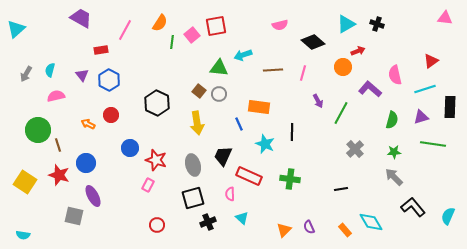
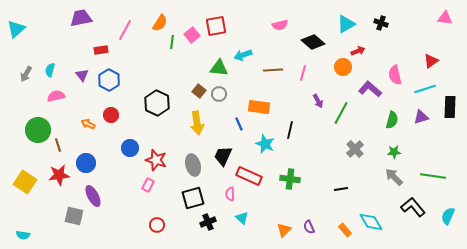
purple trapezoid at (81, 18): rotated 40 degrees counterclockwise
black cross at (377, 24): moved 4 px right, 1 px up
black line at (292, 132): moved 2 px left, 2 px up; rotated 12 degrees clockwise
green line at (433, 144): moved 32 px down
red star at (59, 175): rotated 25 degrees counterclockwise
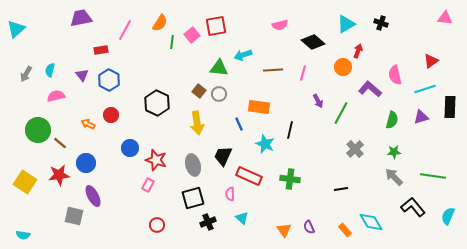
red arrow at (358, 51): rotated 48 degrees counterclockwise
brown line at (58, 145): moved 2 px right, 2 px up; rotated 32 degrees counterclockwise
orange triangle at (284, 230): rotated 21 degrees counterclockwise
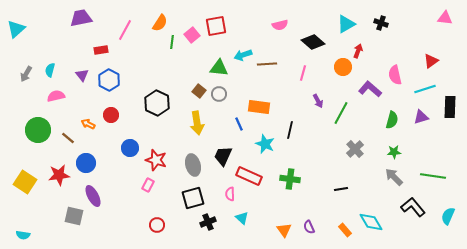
brown line at (273, 70): moved 6 px left, 6 px up
brown line at (60, 143): moved 8 px right, 5 px up
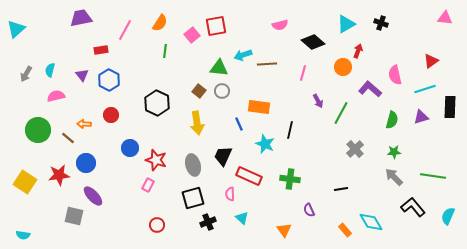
green line at (172, 42): moved 7 px left, 9 px down
gray circle at (219, 94): moved 3 px right, 3 px up
orange arrow at (88, 124): moved 4 px left; rotated 24 degrees counterclockwise
purple ellipse at (93, 196): rotated 15 degrees counterclockwise
purple semicircle at (309, 227): moved 17 px up
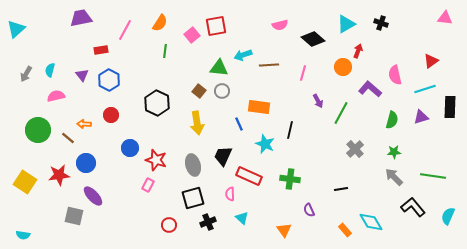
black diamond at (313, 42): moved 3 px up
brown line at (267, 64): moved 2 px right, 1 px down
red circle at (157, 225): moved 12 px right
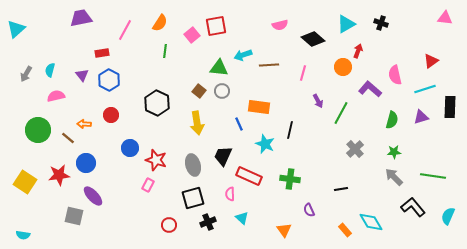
red rectangle at (101, 50): moved 1 px right, 3 px down
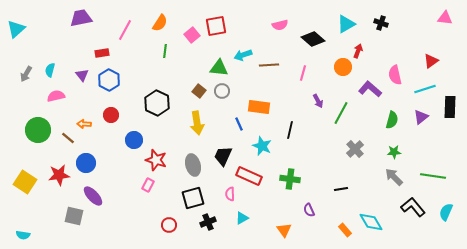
purple triangle at (421, 117): rotated 21 degrees counterclockwise
cyan star at (265, 144): moved 3 px left, 2 px down
blue circle at (130, 148): moved 4 px right, 8 px up
cyan semicircle at (448, 216): moved 2 px left, 4 px up
cyan triangle at (242, 218): rotated 48 degrees clockwise
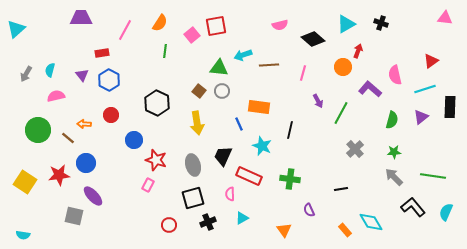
purple trapezoid at (81, 18): rotated 10 degrees clockwise
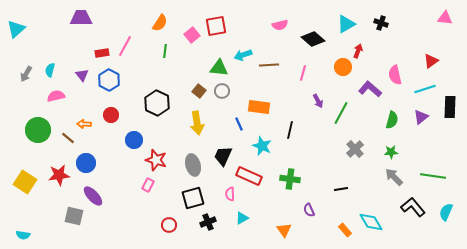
pink line at (125, 30): moved 16 px down
green star at (394, 152): moved 3 px left
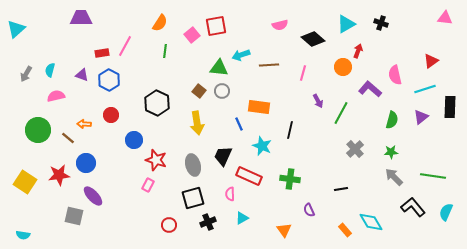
cyan arrow at (243, 55): moved 2 px left
purple triangle at (82, 75): rotated 32 degrees counterclockwise
